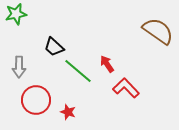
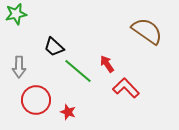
brown semicircle: moved 11 px left
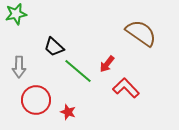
brown semicircle: moved 6 px left, 2 px down
red arrow: rotated 108 degrees counterclockwise
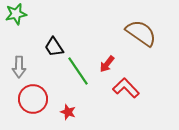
black trapezoid: rotated 15 degrees clockwise
green line: rotated 16 degrees clockwise
red circle: moved 3 px left, 1 px up
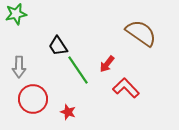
black trapezoid: moved 4 px right, 1 px up
green line: moved 1 px up
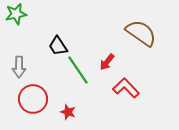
red arrow: moved 2 px up
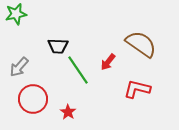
brown semicircle: moved 11 px down
black trapezoid: rotated 55 degrees counterclockwise
red arrow: moved 1 px right
gray arrow: rotated 40 degrees clockwise
red L-shape: moved 11 px right, 1 px down; rotated 32 degrees counterclockwise
red star: rotated 14 degrees clockwise
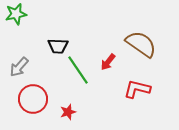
red star: rotated 21 degrees clockwise
